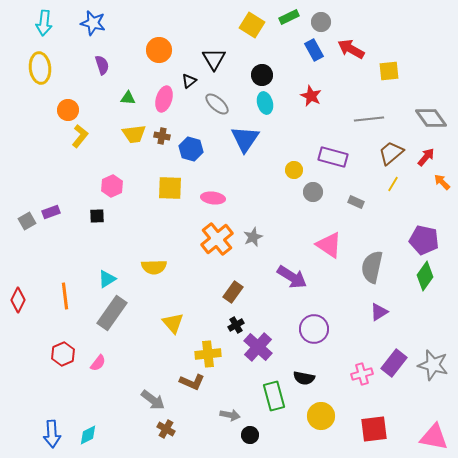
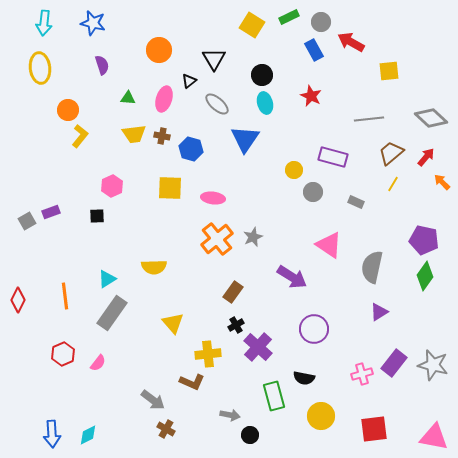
red arrow at (351, 49): moved 7 px up
gray diamond at (431, 118): rotated 12 degrees counterclockwise
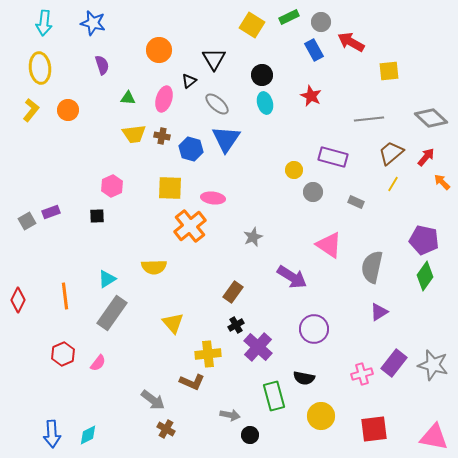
yellow L-shape at (80, 136): moved 49 px left, 26 px up
blue triangle at (245, 139): moved 19 px left
orange cross at (217, 239): moved 27 px left, 13 px up
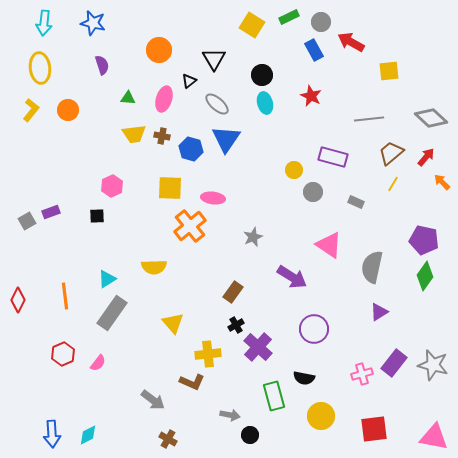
brown cross at (166, 429): moved 2 px right, 10 px down
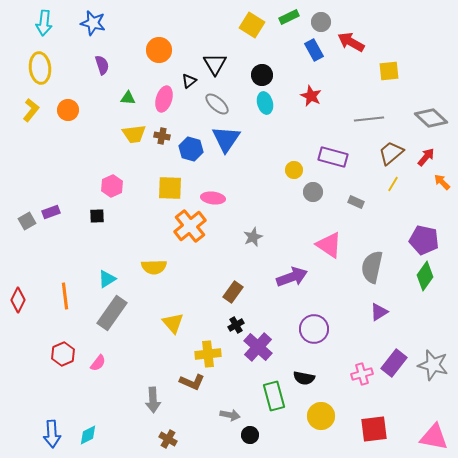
black triangle at (214, 59): moved 1 px right, 5 px down
purple arrow at (292, 277): rotated 52 degrees counterclockwise
gray arrow at (153, 400): rotated 50 degrees clockwise
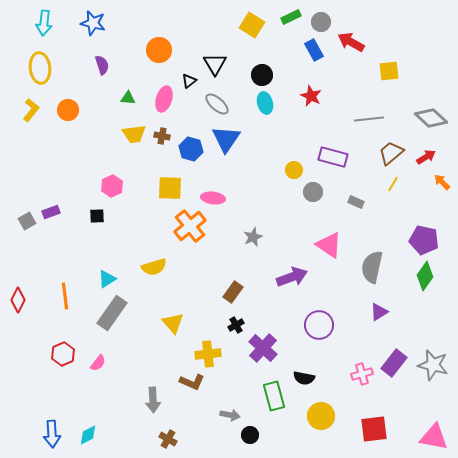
green rectangle at (289, 17): moved 2 px right
red arrow at (426, 157): rotated 18 degrees clockwise
yellow semicircle at (154, 267): rotated 15 degrees counterclockwise
purple circle at (314, 329): moved 5 px right, 4 px up
purple cross at (258, 347): moved 5 px right, 1 px down
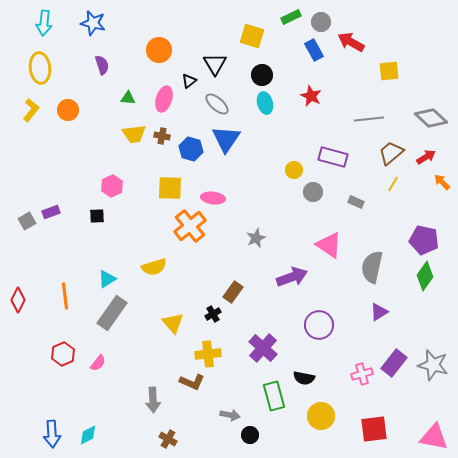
yellow square at (252, 25): moved 11 px down; rotated 15 degrees counterclockwise
gray star at (253, 237): moved 3 px right, 1 px down
black cross at (236, 325): moved 23 px left, 11 px up
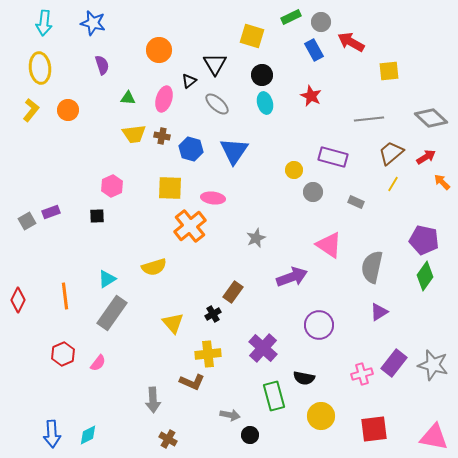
blue triangle at (226, 139): moved 8 px right, 12 px down
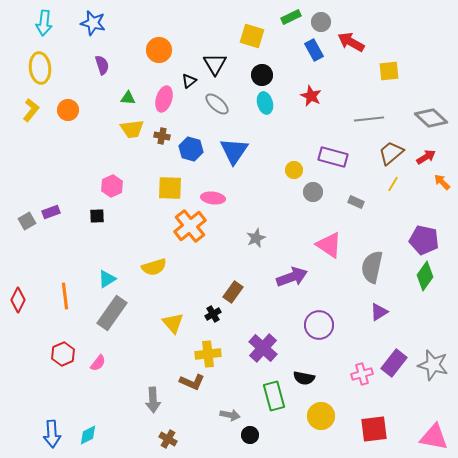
yellow trapezoid at (134, 134): moved 2 px left, 5 px up
